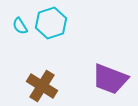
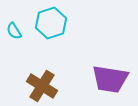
cyan semicircle: moved 6 px left, 5 px down
purple trapezoid: rotated 12 degrees counterclockwise
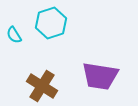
cyan semicircle: moved 4 px down
purple trapezoid: moved 10 px left, 3 px up
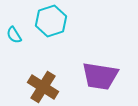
cyan hexagon: moved 2 px up
brown cross: moved 1 px right, 1 px down
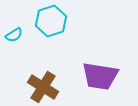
cyan semicircle: rotated 90 degrees counterclockwise
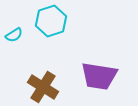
purple trapezoid: moved 1 px left
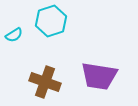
brown cross: moved 2 px right, 5 px up; rotated 12 degrees counterclockwise
